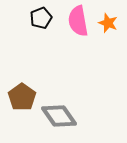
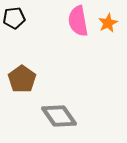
black pentagon: moved 27 px left; rotated 15 degrees clockwise
orange star: rotated 24 degrees clockwise
brown pentagon: moved 18 px up
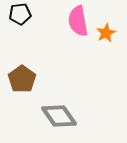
black pentagon: moved 6 px right, 4 px up
orange star: moved 2 px left, 10 px down
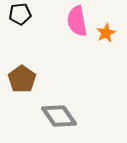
pink semicircle: moved 1 px left
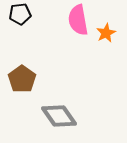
pink semicircle: moved 1 px right, 1 px up
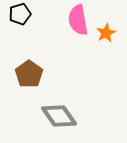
black pentagon: rotated 10 degrees counterclockwise
brown pentagon: moved 7 px right, 5 px up
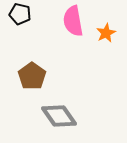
black pentagon: rotated 30 degrees clockwise
pink semicircle: moved 5 px left, 1 px down
brown pentagon: moved 3 px right, 2 px down
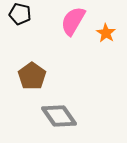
pink semicircle: rotated 40 degrees clockwise
orange star: rotated 12 degrees counterclockwise
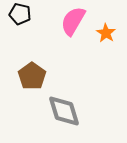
gray diamond: moved 5 px right, 5 px up; rotated 18 degrees clockwise
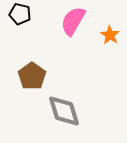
orange star: moved 4 px right, 2 px down
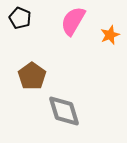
black pentagon: moved 4 px down; rotated 10 degrees clockwise
orange star: rotated 18 degrees clockwise
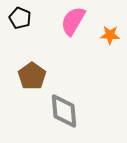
orange star: rotated 24 degrees clockwise
gray diamond: rotated 12 degrees clockwise
